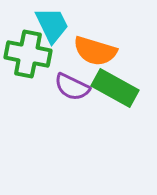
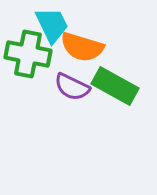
orange semicircle: moved 13 px left, 4 px up
green rectangle: moved 2 px up
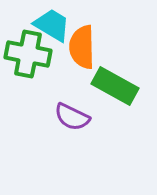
cyan trapezoid: rotated 33 degrees counterclockwise
orange semicircle: rotated 72 degrees clockwise
purple semicircle: moved 30 px down
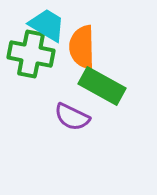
cyan trapezoid: moved 5 px left
green cross: moved 3 px right
green rectangle: moved 13 px left
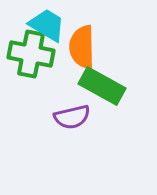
purple semicircle: rotated 39 degrees counterclockwise
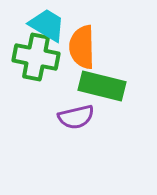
green cross: moved 5 px right, 3 px down
green rectangle: rotated 15 degrees counterclockwise
purple semicircle: moved 4 px right
